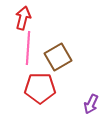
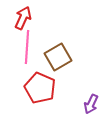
red arrow: rotated 10 degrees clockwise
pink line: moved 1 px left, 1 px up
red pentagon: rotated 24 degrees clockwise
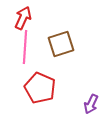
pink line: moved 2 px left
brown square: moved 3 px right, 13 px up; rotated 12 degrees clockwise
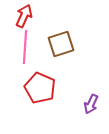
red arrow: moved 1 px right, 2 px up
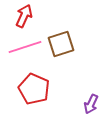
pink line: rotated 68 degrees clockwise
red pentagon: moved 6 px left, 1 px down
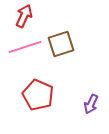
red pentagon: moved 4 px right, 6 px down
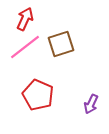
red arrow: moved 1 px right, 3 px down
pink line: rotated 20 degrees counterclockwise
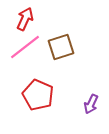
brown square: moved 3 px down
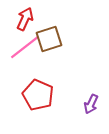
brown square: moved 12 px left, 8 px up
